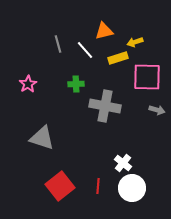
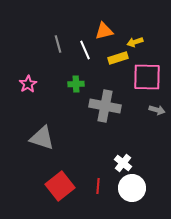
white line: rotated 18 degrees clockwise
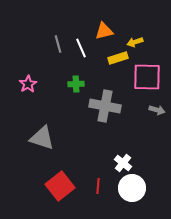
white line: moved 4 px left, 2 px up
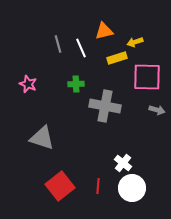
yellow rectangle: moved 1 px left
pink star: rotated 18 degrees counterclockwise
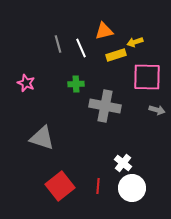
yellow rectangle: moved 1 px left, 3 px up
pink star: moved 2 px left, 1 px up
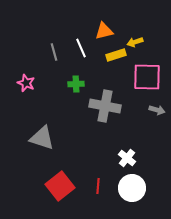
gray line: moved 4 px left, 8 px down
white cross: moved 4 px right, 5 px up
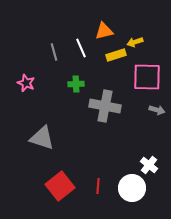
white cross: moved 22 px right, 7 px down
